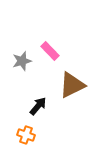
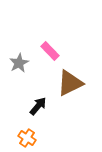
gray star: moved 3 px left, 2 px down; rotated 12 degrees counterclockwise
brown triangle: moved 2 px left, 2 px up
orange cross: moved 1 px right, 3 px down; rotated 12 degrees clockwise
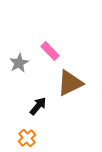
orange cross: rotated 18 degrees clockwise
